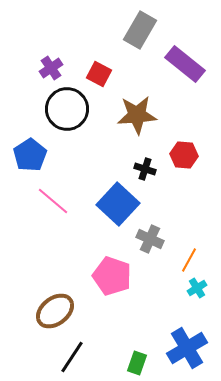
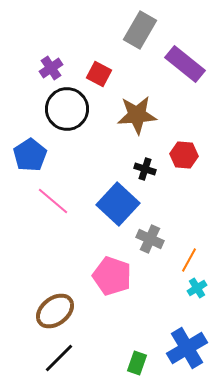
black line: moved 13 px left, 1 px down; rotated 12 degrees clockwise
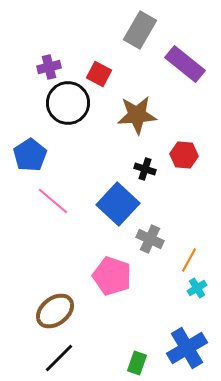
purple cross: moved 2 px left, 1 px up; rotated 20 degrees clockwise
black circle: moved 1 px right, 6 px up
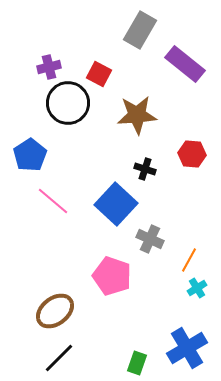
red hexagon: moved 8 px right, 1 px up
blue square: moved 2 px left
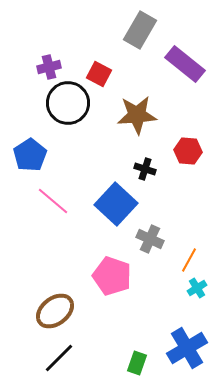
red hexagon: moved 4 px left, 3 px up
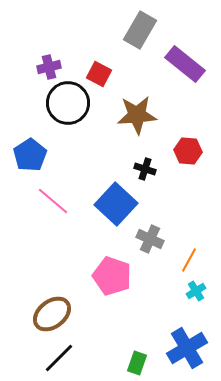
cyan cross: moved 1 px left, 3 px down
brown ellipse: moved 3 px left, 3 px down
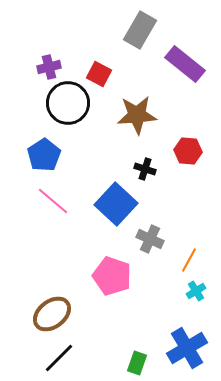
blue pentagon: moved 14 px right
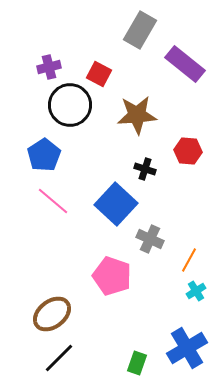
black circle: moved 2 px right, 2 px down
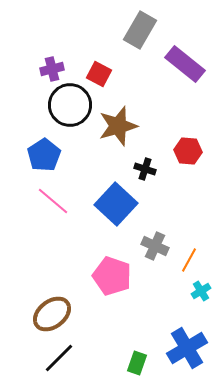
purple cross: moved 3 px right, 2 px down
brown star: moved 19 px left, 11 px down; rotated 12 degrees counterclockwise
gray cross: moved 5 px right, 7 px down
cyan cross: moved 5 px right
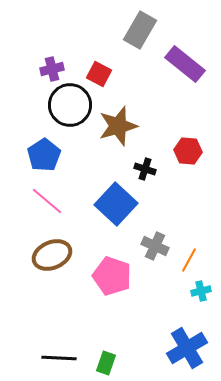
pink line: moved 6 px left
cyan cross: rotated 18 degrees clockwise
brown ellipse: moved 59 px up; rotated 15 degrees clockwise
black line: rotated 48 degrees clockwise
green rectangle: moved 31 px left
